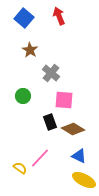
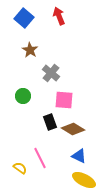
pink line: rotated 70 degrees counterclockwise
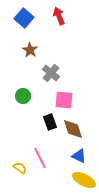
brown diamond: rotated 40 degrees clockwise
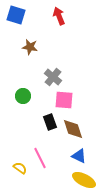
blue square: moved 8 px left, 3 px up; rotated 24 degrees counterclockwise
brown star: moved 3 px up; rotated 21 degrees counterclockwise
gray cross: moved 2 px right, 4 px down
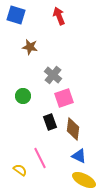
gray cross: moved 2 px up
pink square: moved 2 px up; rotated 24 degrees counterclockwise
brown diamond: rotated 25 degrees clockwise
yellow semicircle: moved 2 px down
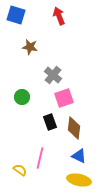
green circle: moved 1 px left, 1 px down
brown diamond: moved 1 px right, 1 px up
pink line: rotated 40 degrees clockwise
yellow ellipse: moved 5 px left; rotated 15 degrees counterclockwise
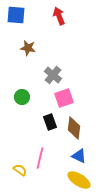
blue square: rotated 12 degrees counterclockwise
brown star: moved 2 px left, 1 px down
yellow ellipse: rotated 20 degrees clockwise
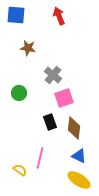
green circle: moved 3 px left, 4 px up
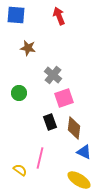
blue triangle: moved 5 px right, 4 px up
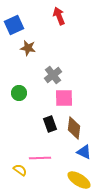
blue square: moved 2 px left, 10 px down; rotated 30 degrees counterclockwise
gray cross: rotated 12 degrees clockwise
pink square: rotated 18 degrees clockwise
black rectangle: moved 2 px down
pink line: rotated 75 degrees clockwise
